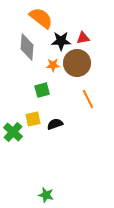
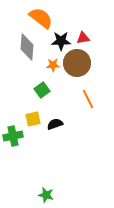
green square: rotated 21 degrees counterclockwise
green cross: moved 4 px down; rotated 36 degrees clockwise
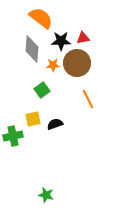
gray diamond: moved 5 px right, 2 px down
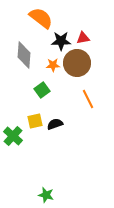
gray diamond: moved 8 px left, 6 px down
yellow square: moved 2 px right, 2 px down
green cross: rotated 36 degrees counterclockwise
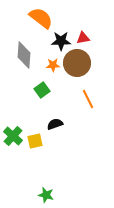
yellow square: moved 20 px down
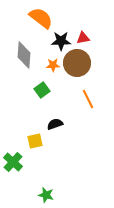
green cross: moved 26 px down
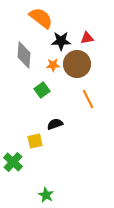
red triangle: moved 4 px right
brown circle: moved 1 px down
green star: rotated 14 degrees clockwise
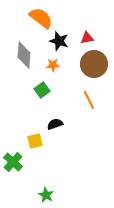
black star: moved 2 px left; rotated 18 degrees clockwise
brown circle: moved 17 px right
orange line: moved 1 px right, 1 px down
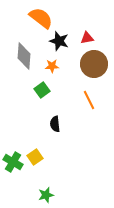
gray diamond: moved 1 px down
orange star: moved 1 px left, 1 px down
black semicircle: rotated 77 degrees counterclockwise
yellow square: moved 16 px down; rotated 21 degrees counterclockwise
green cross: rotated 12 degrees counterclockwise
green star: rotated 28 degrees clockwise
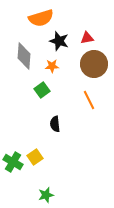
orange semicircle: rotated 125 degrees clockwise
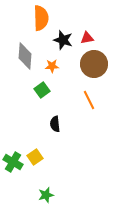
orange semicircle: rotated 75 degrees counterclockwise
black star: moved 4 px right, 1 px up
gray diamond: moved 1 px right
